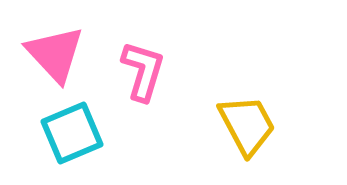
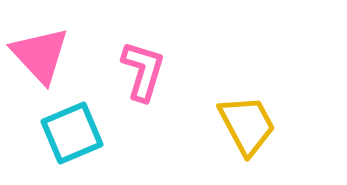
pink triangle: moved 15 px left, 1 px down
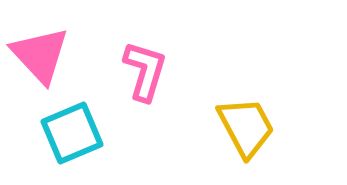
pink L-shape: moved 2 px right
yellow trapezoid: moved 1 px left, 2 px down
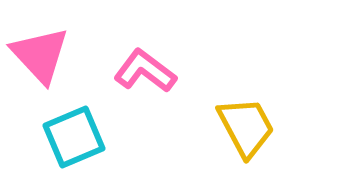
pink L-shape: rotated 70 degrees counterclockwise
cyan square: moved 2 px right, 4 px down
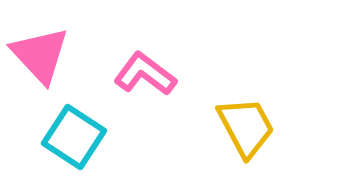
pink L-shape: moved 3 px down
cyan square: rotated 34 degrees counterclockwise
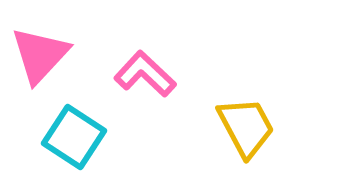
pink triangle: rotated 26 degrees clockwise
pink L-shape: rotated 6 degrees clockwise
